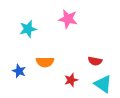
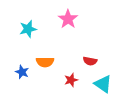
pink star: rotated 24 degrees clockwise
red semicircle: moved 5 px left
blue star: moved 3 px right, 1 px down
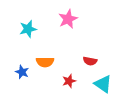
pink star: rotated 12 degrees clockwise
red star: moved 2 px left, 1 px down
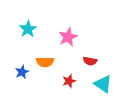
pink star: moved 18 px down
cyan star: rotated 18 degrees counterclockwise
blue star: rotated 24 degrees clockwise
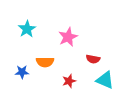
cyan star: moved 1 px left
red semicircle: moved 3 px right, 2 px up
blue star: rotated 24 degrees clockwise
cyan triangle: moved 2 px right, 4 px up; rotated 12 degrees counterclockwise
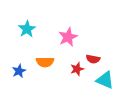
blue star: moved 3 px left, 1 px up; rotated 24 degrees counterclockwise
red star: moved 8 px right, 12 px up
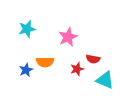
cyan star: rotated 18 degrees clockwise
blue star: moved 7 px right, 1 px up
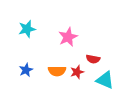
orange semicircle: moved 12 px right, 9 px down
red star: moved 3 px down
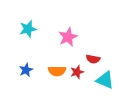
cyan star: moved 1 px right
